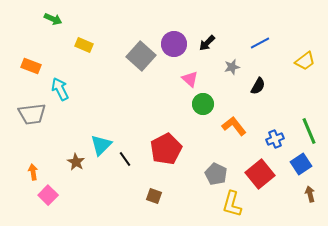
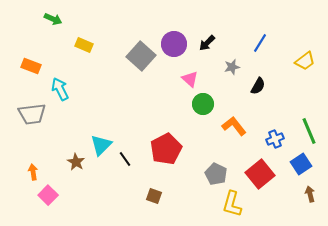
blue line: rotated 30 degrees counterclockwise
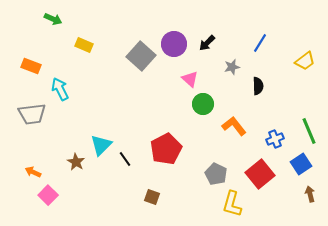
black semicircle: rotated 30 degrees counterclockwise
orange arrow: rotated 56 degrees counterclockwise
brown square: moved 2 px left, 1 px down
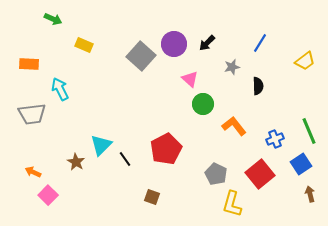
orange rectangle: moved 2 px left, 2 px up; rotated 18 degrees counterclockwise
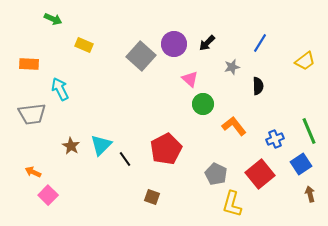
brown star: moved 5 px left, 16 px up
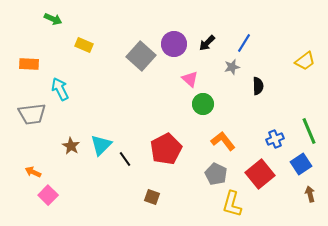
blue line: moved 16 px left
orange L-shape: moved 11 px left, 15 px down
